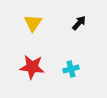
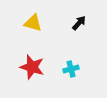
yellow triangle: rotated 48 degrees counterclockwise
red star: rotated 10 degrees clockwise
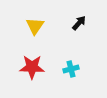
yellow triangle: moved 2 px right, 3 px down; rotated 48 degrees clockwise
red star: rotated 15 degrees counterclockwise
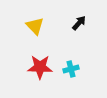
yellow triangle: rotated 18 degrees counterclockwise
red star: moved 8 px right
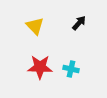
cyan cross: rotated 28 degrees clockwise
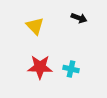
black arrow: moved 5 px up; rotated 70 degrees clockwise
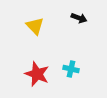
red star: moved 3 px left, 7 px down; rotated 20 degrees clockwise
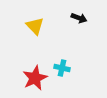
cyan cross: moved 9 px left, 1 px up
red star: moved 2 px left, 4 px down; rotated 25 degrees clockwise
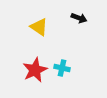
yellow triangle: moved 4 px right, 1 px down; rotated 12 degrees counterclockwise
red star: moved 8 px up
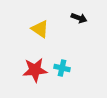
yellow triangle: moved 1 px right, 2 px down
red star: rotated 20 degrees clockwise
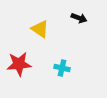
red star: moved 16 px left, 6 px up
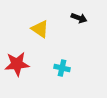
red star: moved 2 px left
